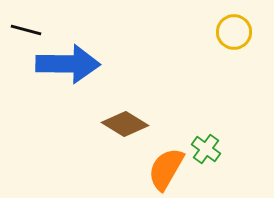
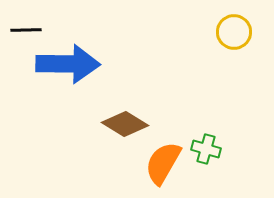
black line: rotated 16 degrees counterclockwise
green cross: rotated 20 degrees counterclockwise
orange semicircle: moved 3 px left, 6 px up
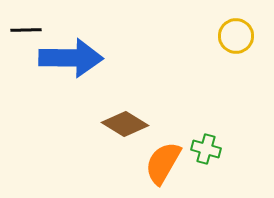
yellow circle: moved 2 px right, 4 px down
blue arrow: moved 3 px right, 6 px up
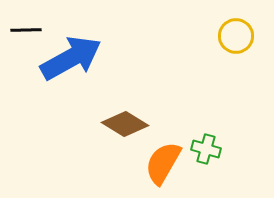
blue arrow: rotated 30 degrees counterclockwise
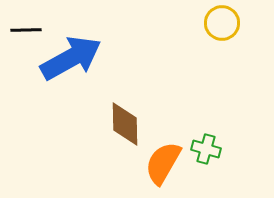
yellow circle: moved 14 px left, 13 px up
brown diamond: rotated 57 degrees clockwise
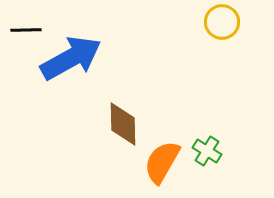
yellow circle: moved 1 px up
brown diamond: moved 2 px left
green cross: moved 1 px right, 2 px down; rotated 16 degrees clockwise
orange semicircle: moved 1 px left, 1 px up
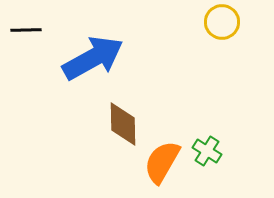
blue arrow: moved 22 px right
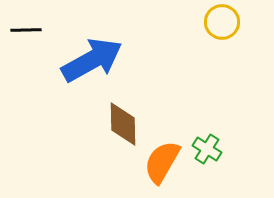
blue arrow: moved 1 px left, 2 px down
green cross: moved 2 px up
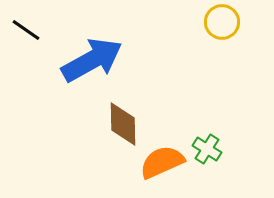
black line: rotated 36 degrees clockwise
orange semicircle: rotated 36 degrees clockwise
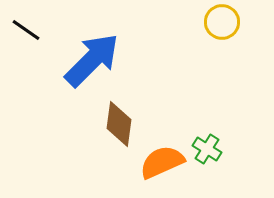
blue arrow: rotated 16 degrees counterclockwise
brown diamond: moved 4 px left; rotated 9 degrees clockwise
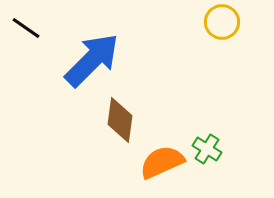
black line: moved 2 px up
brown diamond: moved 1 px right, 4 px up
